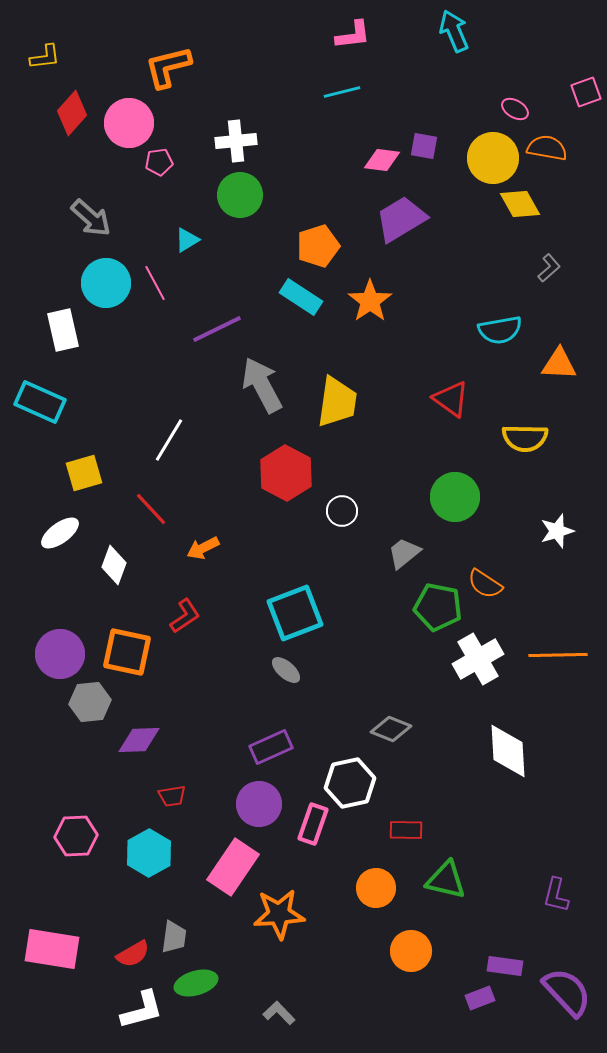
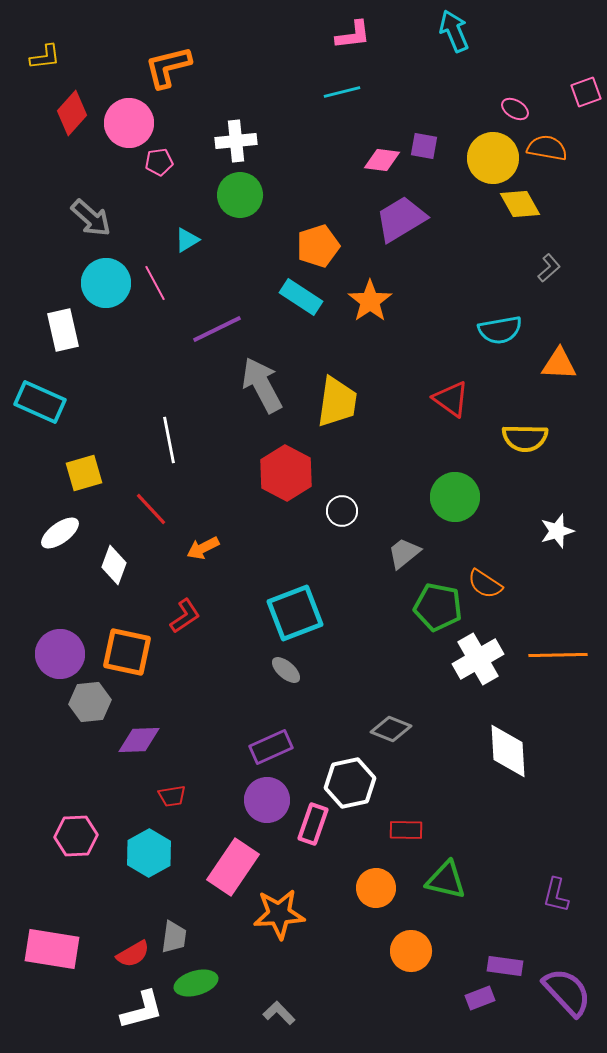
white line at (169, 440): rotated 42 degrees counterclockwise
purple circle at (259, 804): moved 8 px right, 4 px up
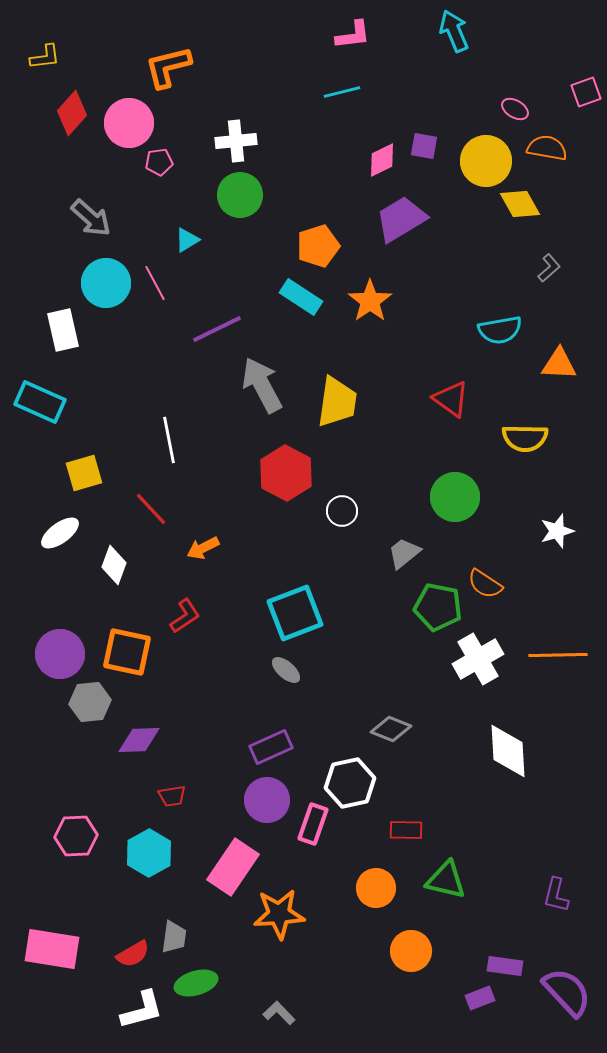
yellow circle at (493, 158): moved 7 px left, 3 px down
pink diamond at (382, 160): rotated 33 degrees counterclockwise
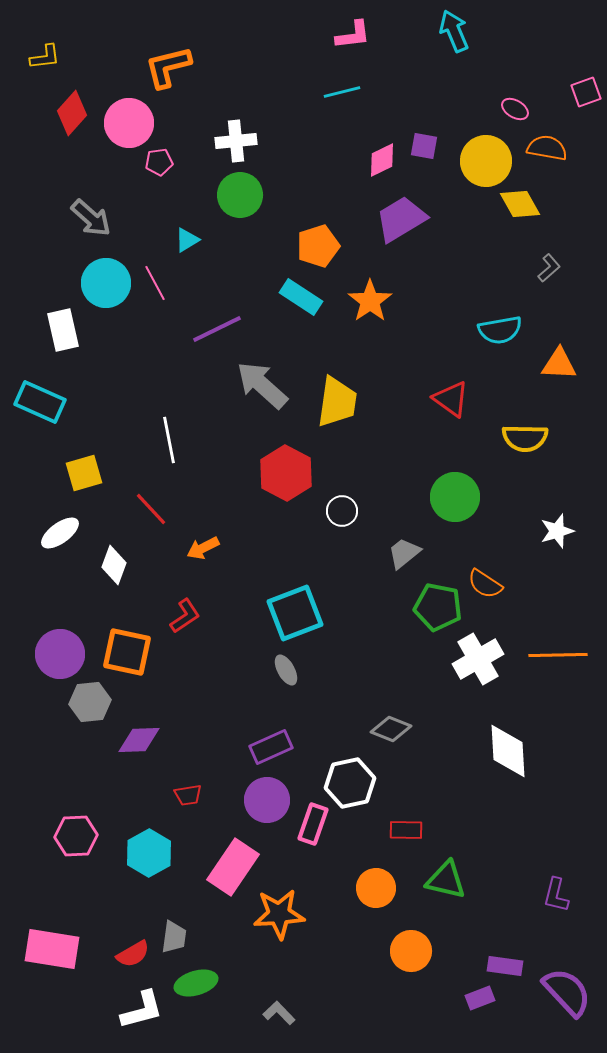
gray arrow at (262, 385): rotated 20 degrees counterclockwise
gray ellipse at (286, 670): rotated 20 degrees clockwise
red trapezoid at (172, 796): moved 16 px right, 1 px up
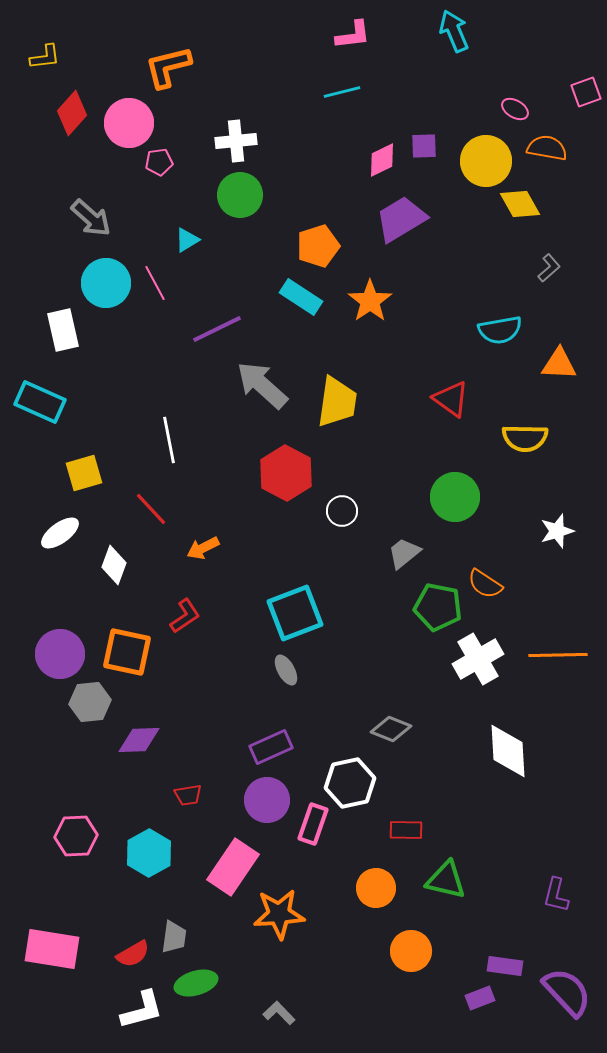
purple square at (424, 146): rotated 12 degrees counterclockwise
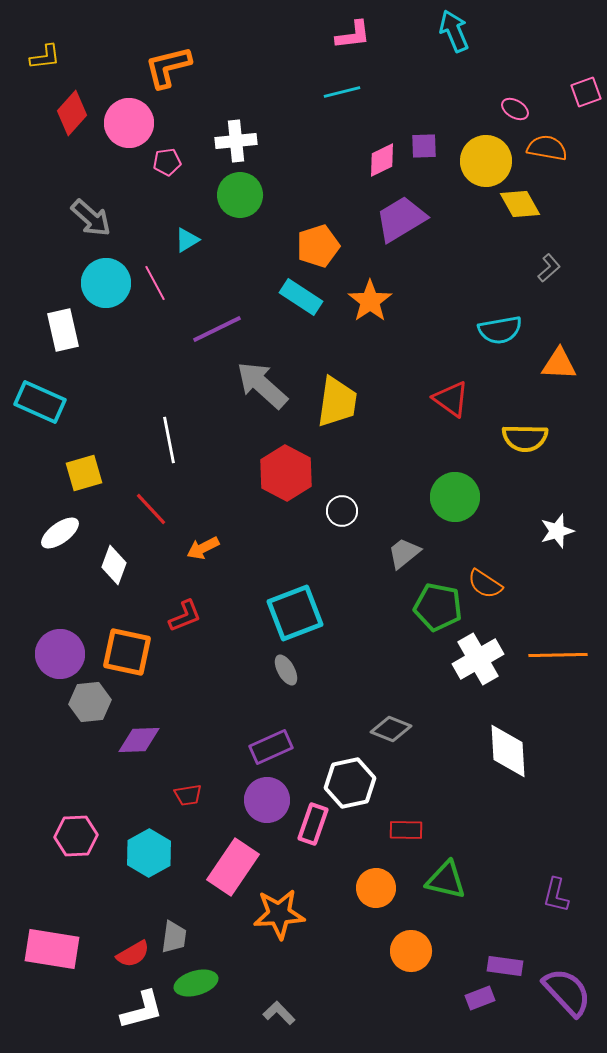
pink pentagon at (159, 162): moved 8 px right
red L-shape at (185, 616): rotated 12 degrees clockwise
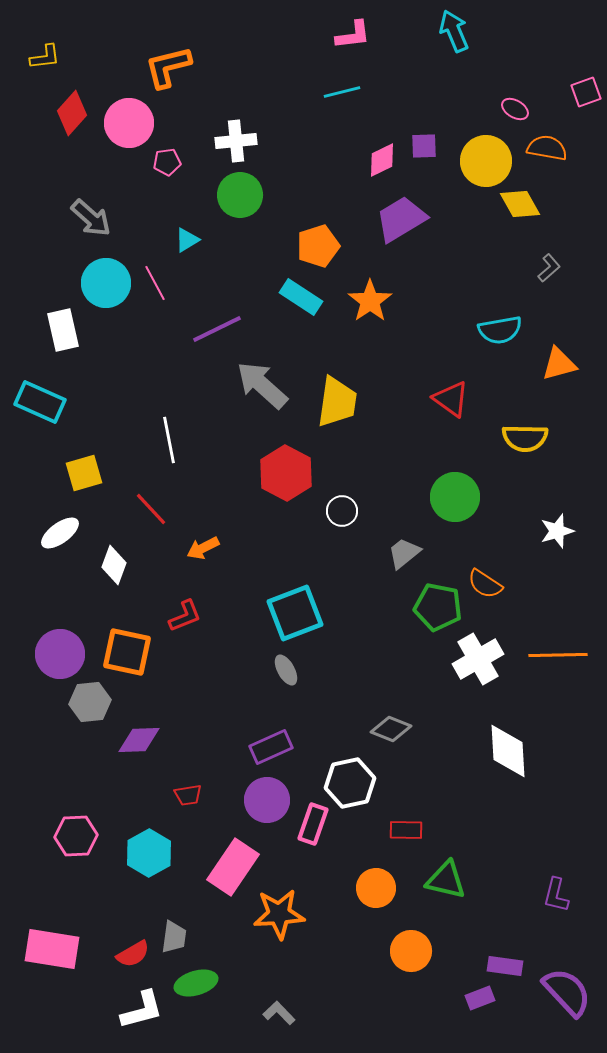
orange triangle at (559, 364): rotated 18 degrees counterclockwise
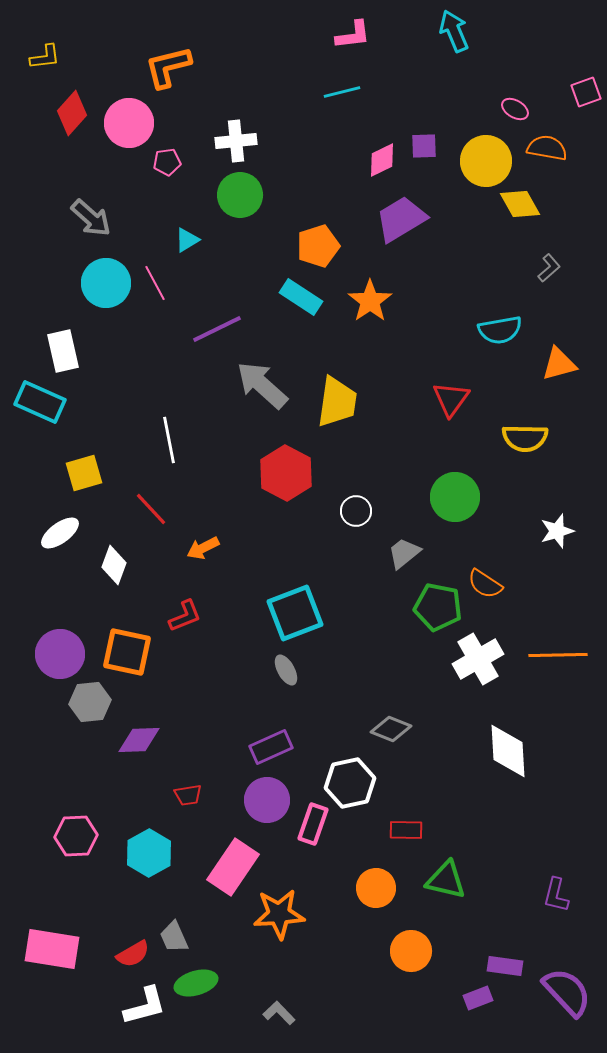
white rectangle at (63, 330): moved 21 px down
red triangle at (451, 399): rotated 30 degrees clockwise
white circle at (342, 511): moved 14 px right
gray trapezoid at (174, 937): rotated 148 degrees clockwise
purple rectangle at (480, 998): moved 2 px left
white L-shape at (142, 1010): moved 3 px right, 4 px up
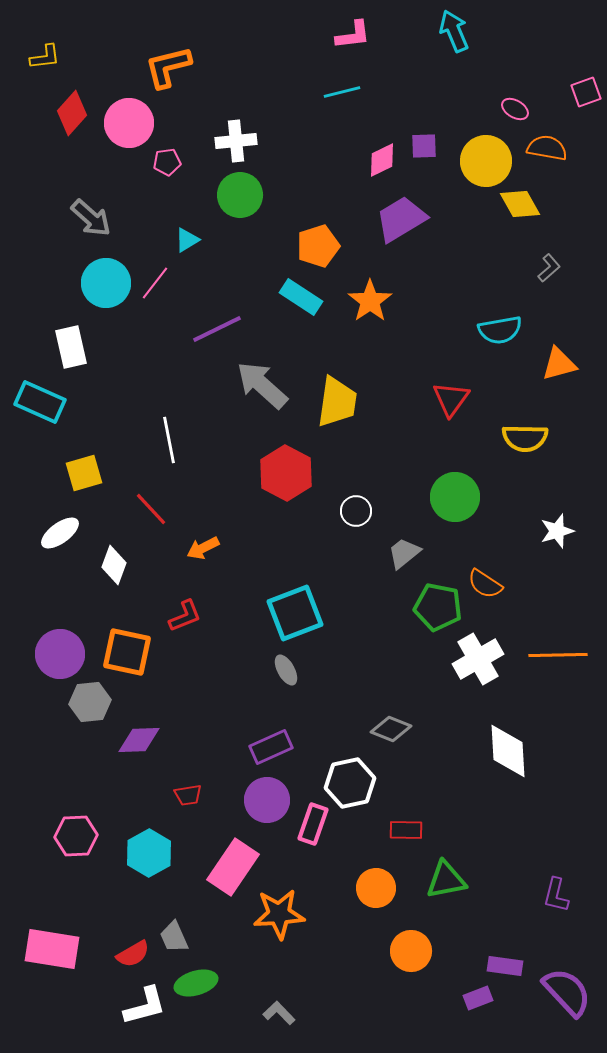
pink line at (155, 283): rotated 66 degrees clockwise
white rectangle at (63, 351): moved 8 px right, 4 px up
green triangle at (446, 880): rotated 24 degrees counterclockwise
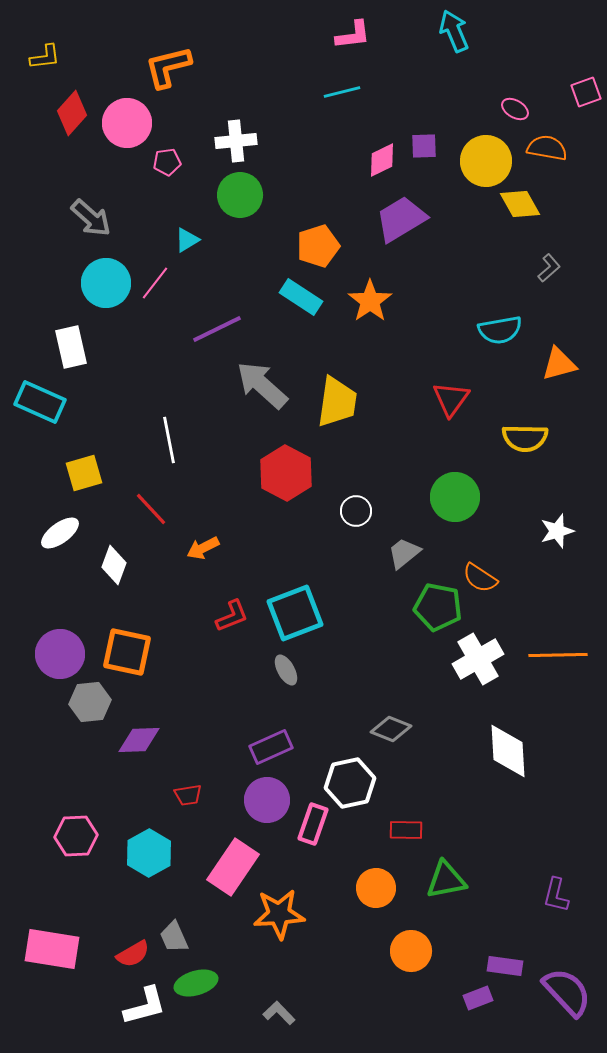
pink circle at (129, 123): moved 2 px left
orange semicircle at (485, 584): moved 5 px left, 6 px up
red L-shape at (185, 616): moved 47 px right
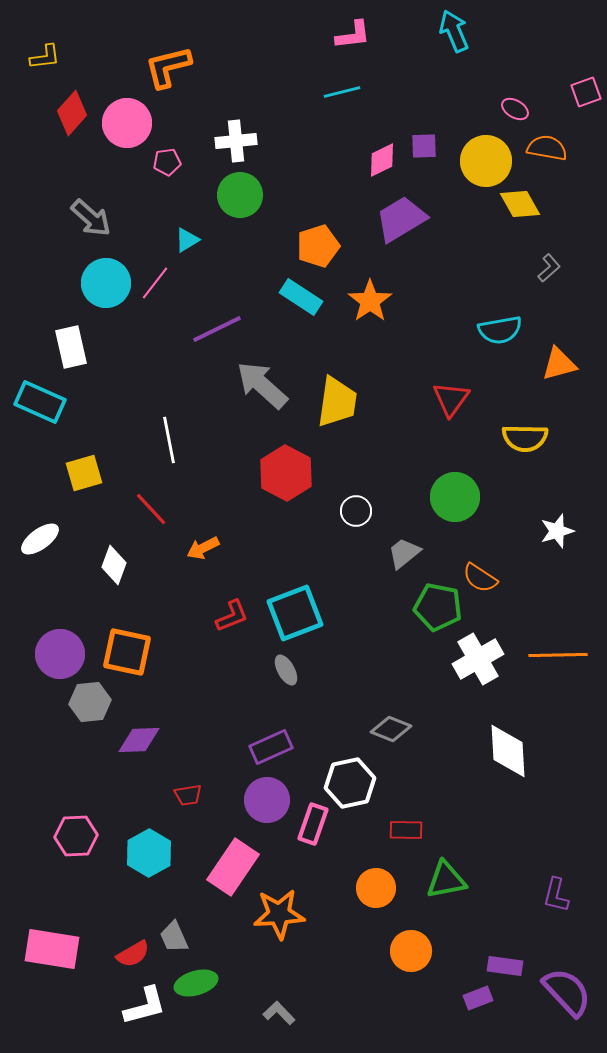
white ellipse at (60, 533): moved 20 px left, 6 px down
